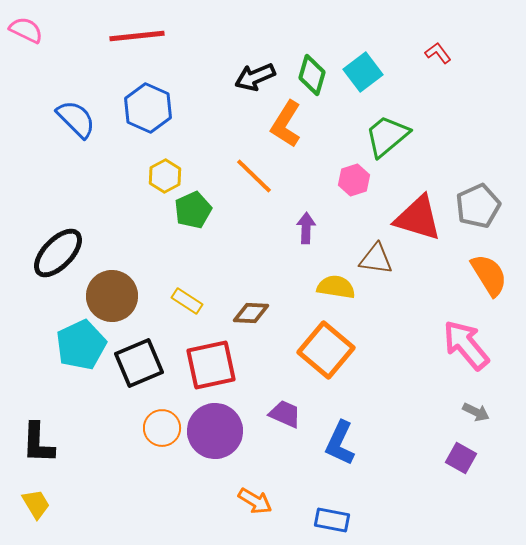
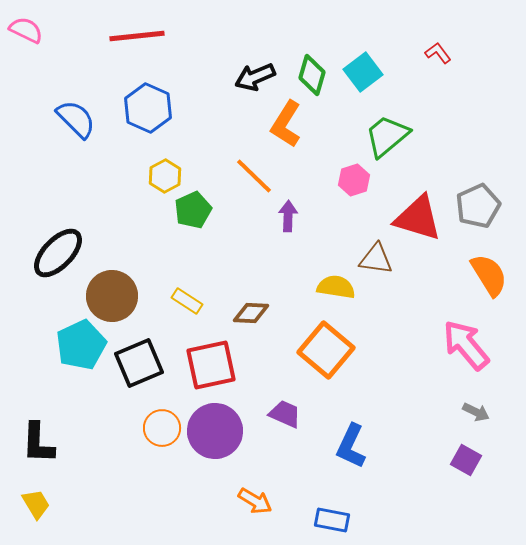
purple arrow: moved 18 px left, 12 px up
blue L-shape: moved 11 px right, 3 px down
purple square: moved 5 px right, 2 px down
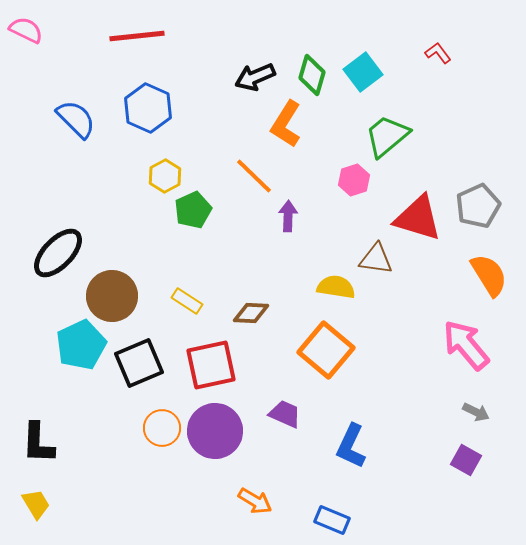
blue rectangle: rotated 12 degrees clockwise
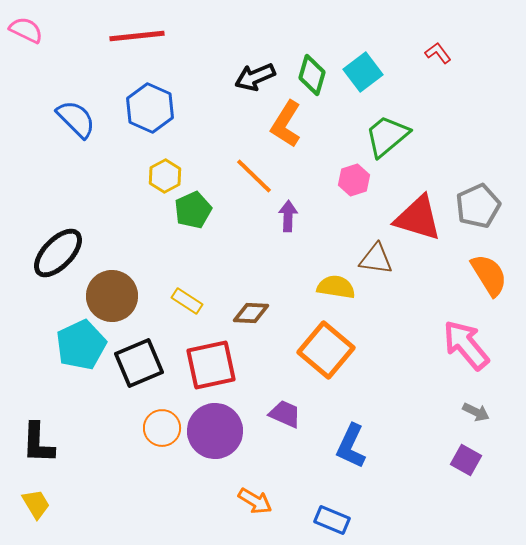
blue hexagon: moved 2 px right
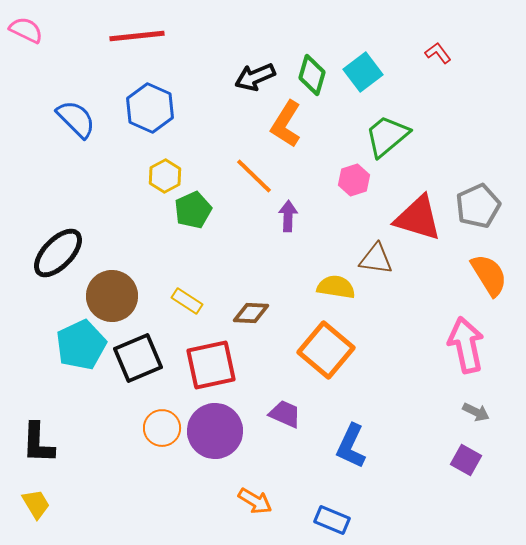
pink arrow: rotated 28 degrees clockwise
black square: moved 1 px left, 5 px up
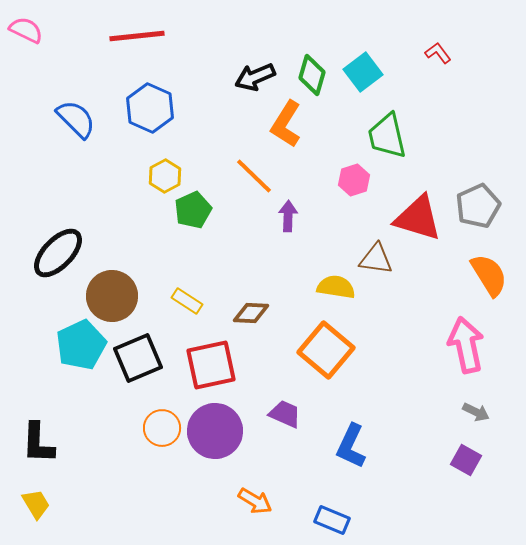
green trapezoid: rotated 63 degrees counterclockwise
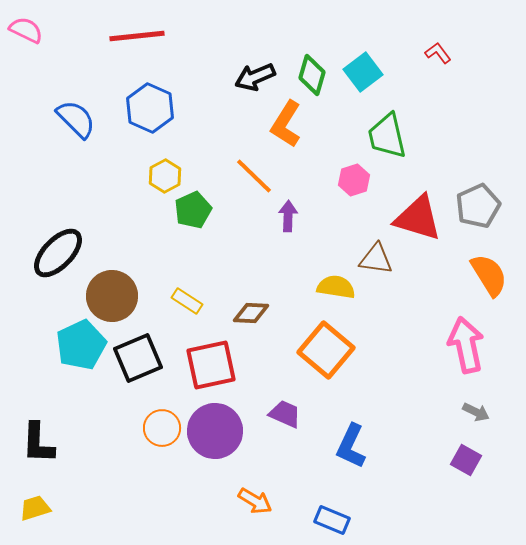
yellow trapezoid: moved 1 px left, 4 px down; rotated 76 degrees counterclockwise
